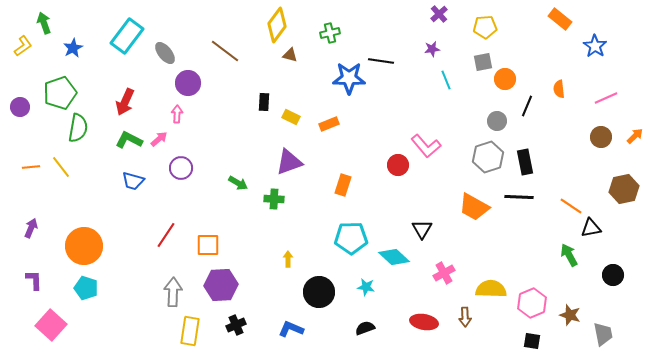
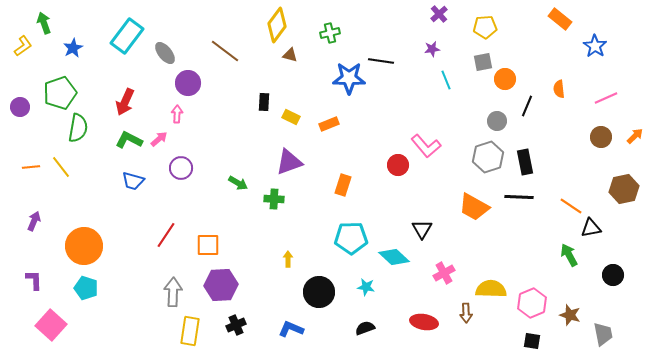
purple arrow at (31, 228): moved 3 px right, 7 px up
brown arrow at (465, 317): moved 1 px right, 4 px up
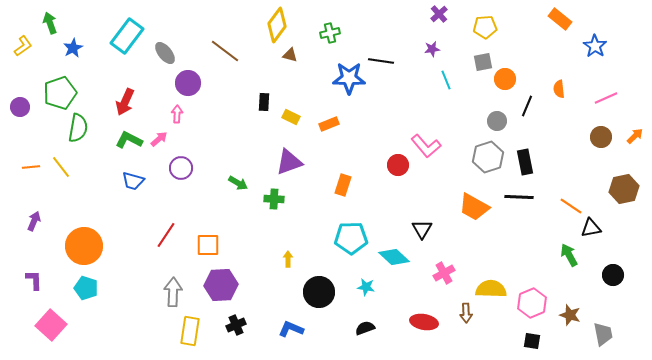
green arrow at (44, 23): moved 6 px right
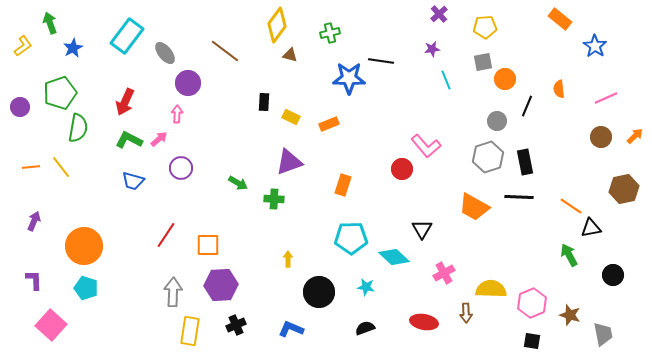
red circle at (398, 165): moved 4 px right, 4 px down
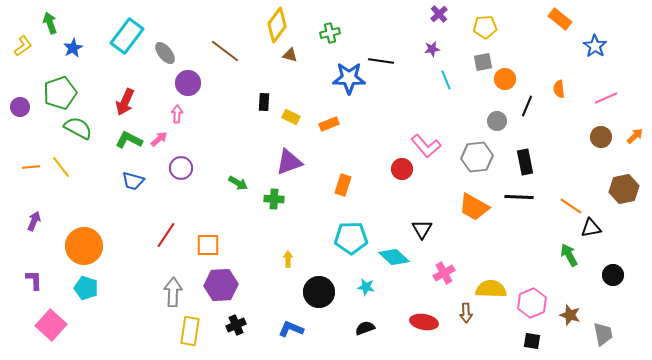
green semicircle at (78, 128): rotated 72 degrees counterclockwise
gray hexagon at (488, 157): moved 11 px left; rotated 12 degrees clockwise
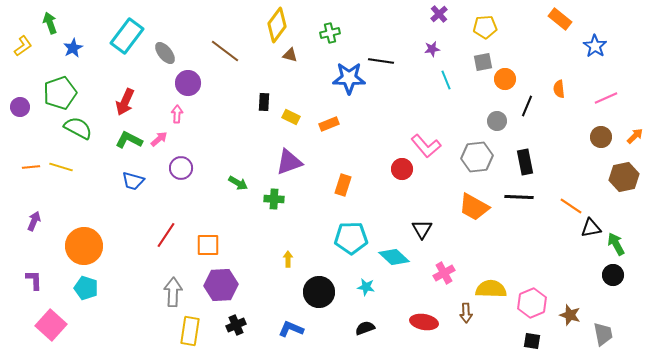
yellow line at (61, 167): rotated 35 degrees counterclockwise
brown hexagon at (624, 189): moved 12 px up
green arrow at (569, 255): moved 47 px right, 11 px up
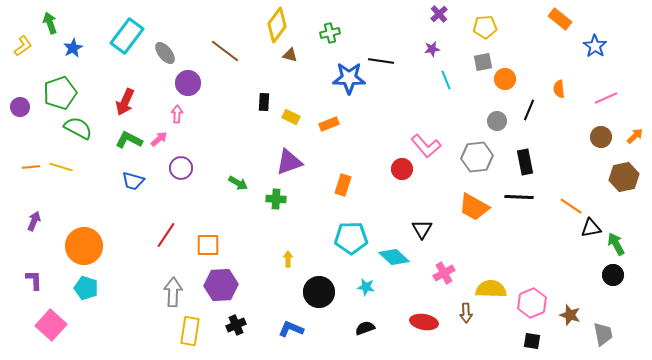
black line at (527, 106): moved 2 px right, 4 px down
green cross at (274, 199): moved 2 px right
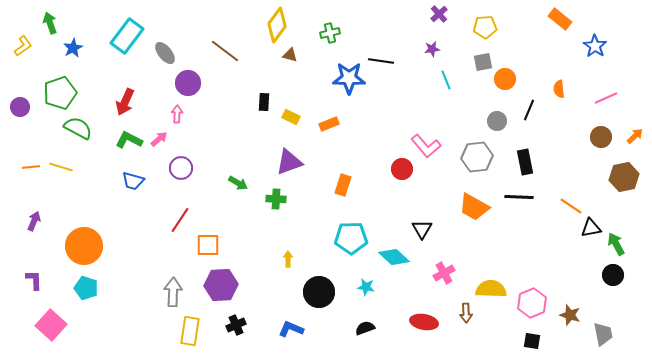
red line at (166, 235): moved 14 px right, 15 px up
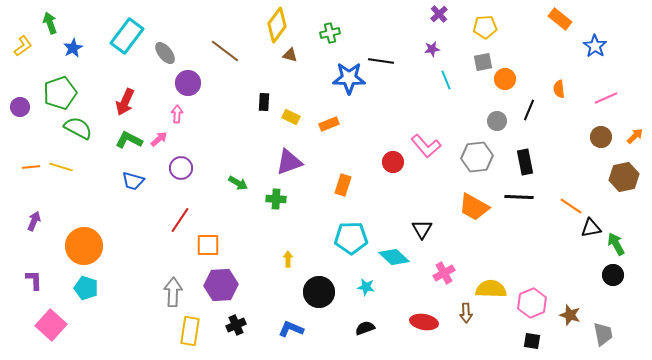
red circle at (402, 169): moved 9 px left, 7 px up
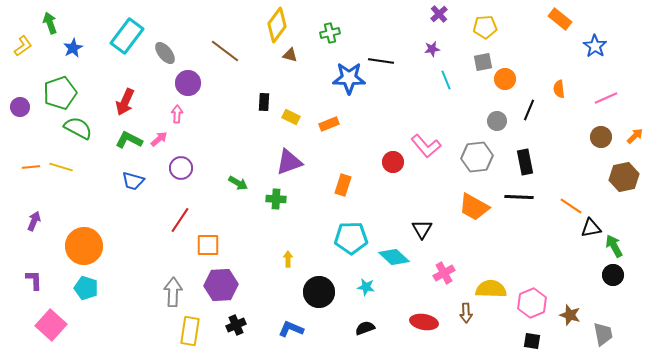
green arrow at (616, 244): moved 2 px left, 2 px down
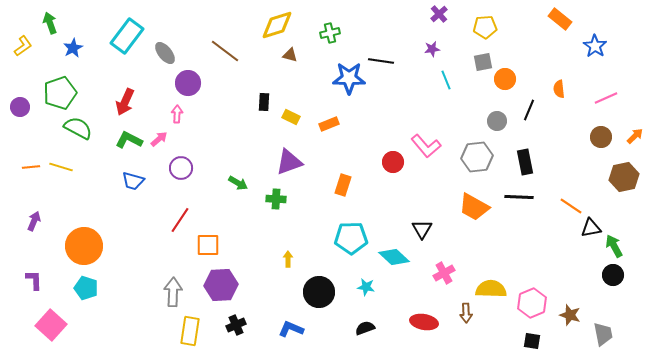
yellow diamond at (277, 25): rotated 36 degrees clockwise
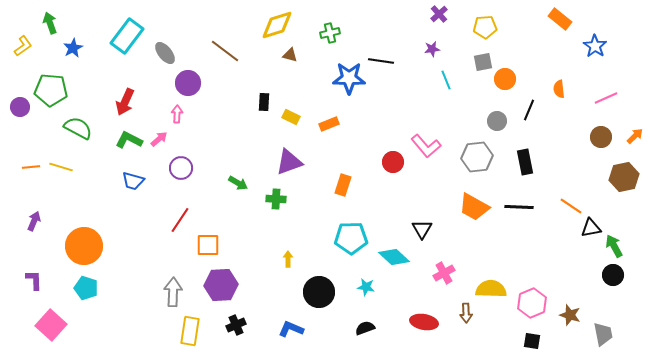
green pentagon at (60, 93): moved 9 px left, 3 px up; rotated 24 degrees clockwise
black line at (519, 197): moved 10 px down
